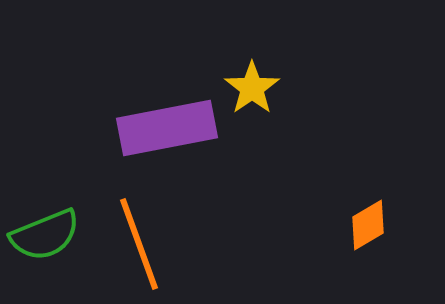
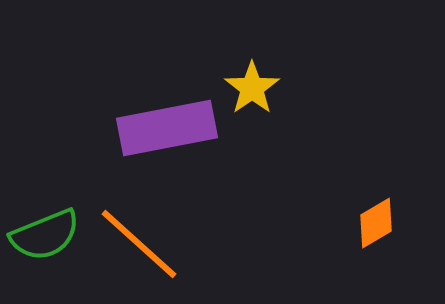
orange diamond: moved 8 px right, 2 px up
orange line: rotated 28 degrees counterclockwise
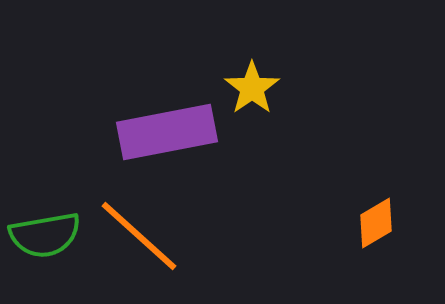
purple rectangle: moved 4 px down
green semicircle: rotated 12 degrees clockwise
orange line: moved 8 px up
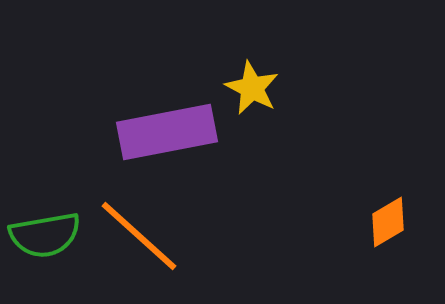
yellow star: rotated 10 degrees counterclockwise
orange diamond: moved 12 px right, 1 px up
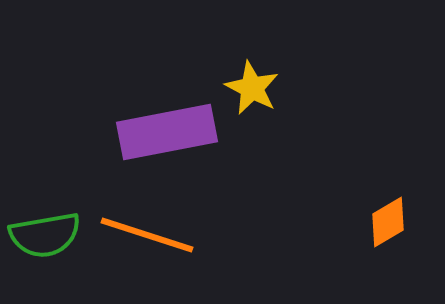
orange line: moved 8 px right, 1 px up; rotated 24 degrees counterclockwise
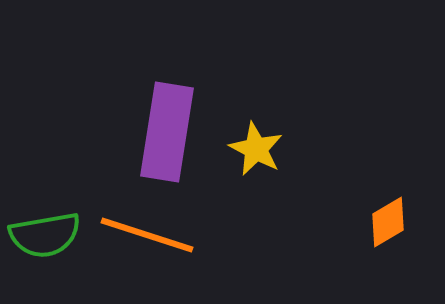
yellow star: moved 4 px right, 61 px down
purple rectangle: rotated 70 degrees counterclockwise
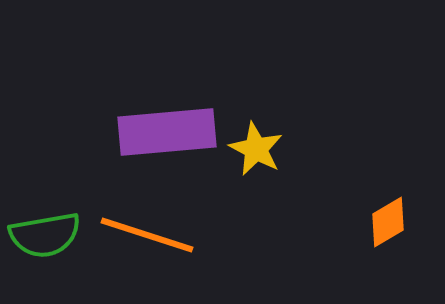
purple rectangle: rotated 76 degrees clockwise
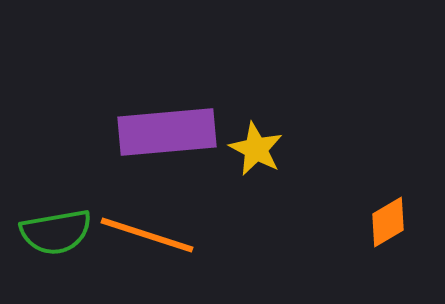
green semicircle: moved 11 px right, 3 px up
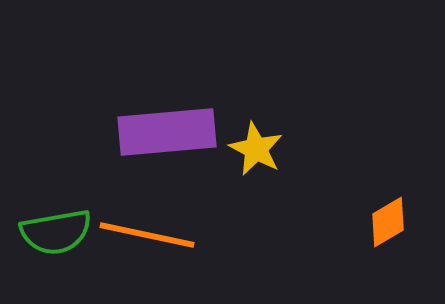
orange line: rotated 6 degrees counterclockwise
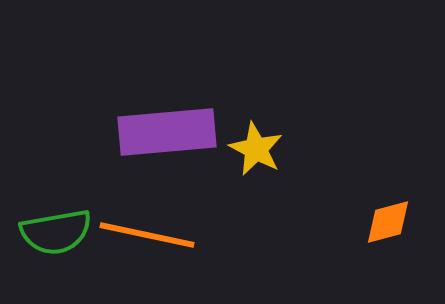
orange diamond: rotated 16 degrees clockwise
